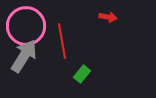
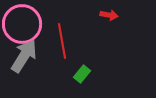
red arrow: moved 1 px right, 2 px up
pink circle: moved 4 px left, 2 px up
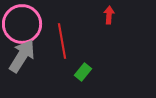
red arrow: rotated 96 degrees counterclockwise
gray arrow: moved 2 px left
green rectangle: moved 1 px right, 2 px up
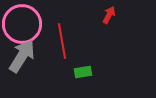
red arrow: rotated 24 degrees clockwise
green rectangle: rotated 42 degrees clockwise
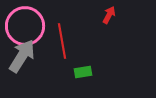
pink circle: moved 3 px right, 2 px down
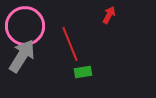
red line: moved 8 px right, 3 px down; rotated 12 degrees counterclockwise
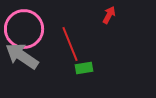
pink circle: moved 1 px left, 3 px down
gray arrow: rotated 88 degrees counterclockwise
green rectangle: moved 1 px right, 4 px up
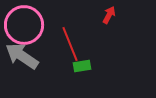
pink circle: moved 4 px up
green rectangle: moved 2 px left, 2 px up
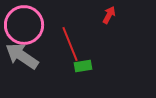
green rectangle: moved 1 px right
